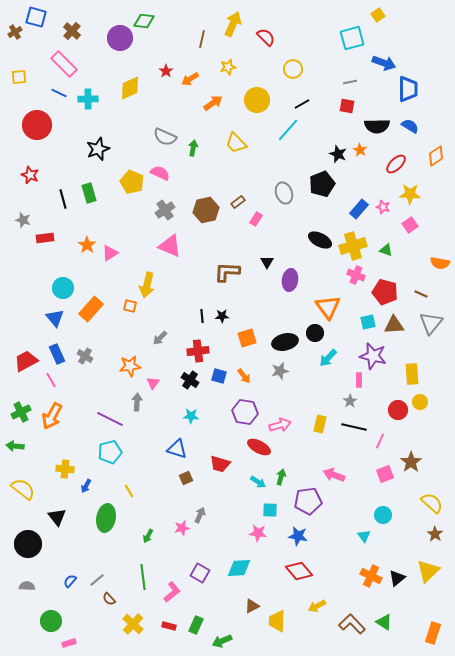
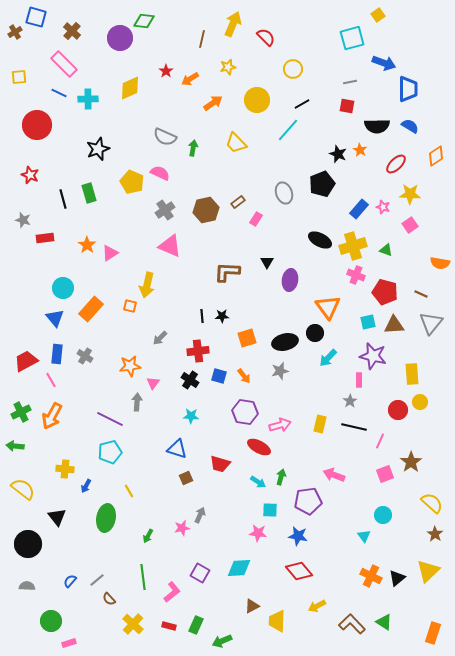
blue rectangle at (57, 354): rotated 30 degrees clockwise
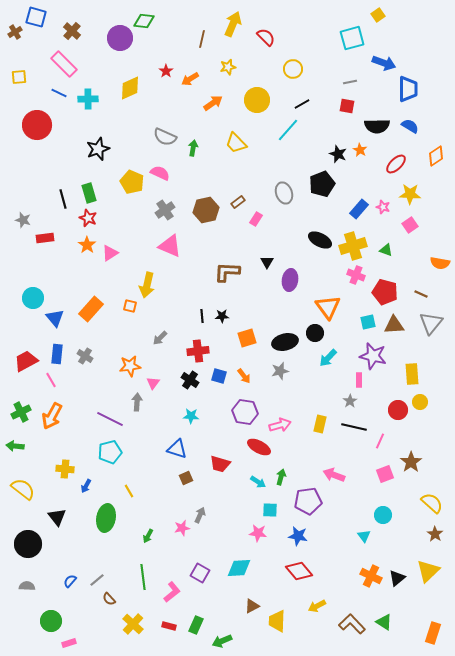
red star at (30, 175): moved 58 px right, 43 px down
cyan circle at (63, 288): moved 30 px left, 10 px down
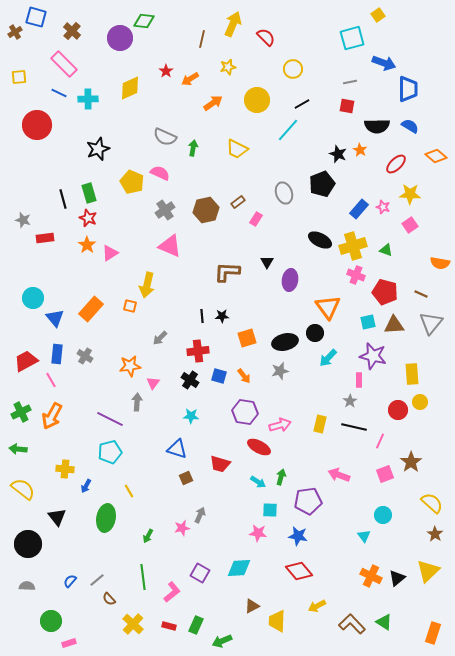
yellow trapezoid at (236, 143): moved 1 px right, 6 px down; rotated 20 degrees counterclockwise
orange diamond at (436, 156): rotated 75 degrees clockwise
green arrow at (15, 446): moved 3 px right, 3 px down
pink arrow at (334, 475): moved 5 px right
